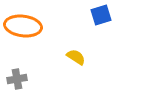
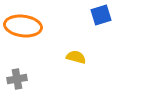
yellow semicircle: rotated 18 degrees counterclockwise
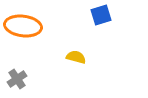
gray cross: rotated 24 degrees counterclockwise
